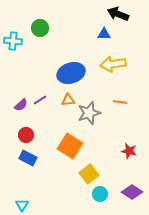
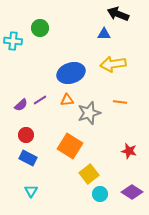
orange triangle: moved 1 px left
cyan triangle: moved 9 px right, 14 px up
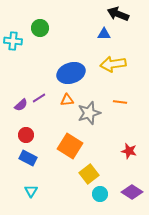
purple line: moved 1 px left, 2 px up
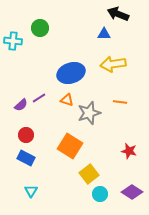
orange triangle: rotated 24 degrees clockwise
blue rectangle: moved 2 px left
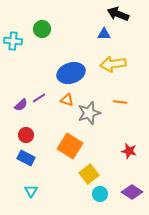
green circle: moved 2 px right, 1 px down
